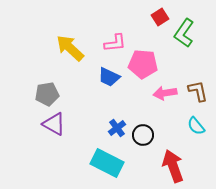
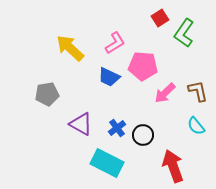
red square: moved 1 px down
pink L-shape: rotated 25 degrees counterclockwise
pink pentagon: moved 2 px down
pink arrow: rotated 35 degrees counterclockwise
purple triangle: moved 27 px right
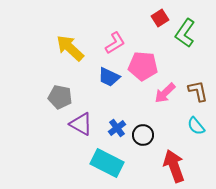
green L-shape: moved 1 px right
gray pentagon: moved 13 px right, 3 px down; rotated 20 degrees clockwise
red arrow: moved 1 px right
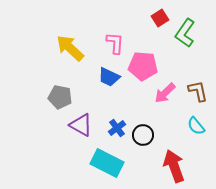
pink L-shape: rotated 55 degrees counterclockwise
purple triangle: moved 1 px down
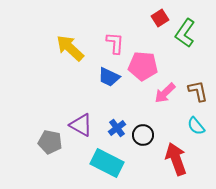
gray pentagon: moved 10 px left, 45 px down
red arrow: moved 2 px right, 7 px up
